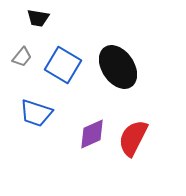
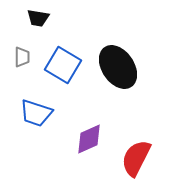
gray trapezoid: rotated 40 degrees counterclockwise
purple diamond: moved 3 px left, 5 px down
red semicircle: moved 3 px right, 20 px down
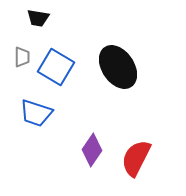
blue square: moved 7 px left, 2 px down
purple diamond: moved 3 px right, 11 px down; rotated 32 degrees counterclockwise
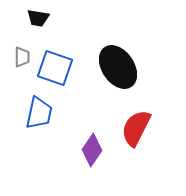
blue square: moved 1 px left, 1 px down; rotated 12 degrees counterclockwise
blue trapezoid: moved 3 px right; rotated 96 degrees counterclockwise
red semicircle: moved 30 px up
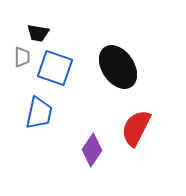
black trapezoid: moved 15 px down
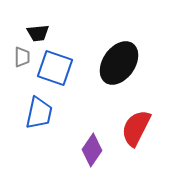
black trapezoid: rotated 15 degrees counterclockwise
black ellipse: moved 1 px right, 4 px up; rotated 69 degrees clockwise
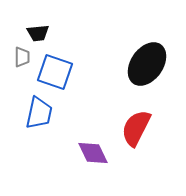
black ellipse: moved 28 px right, 1 px down
blue square: moved 4 px down
purple diamond: moved 1 px right, 3 px down; rotated 60 degrees counterclockwise
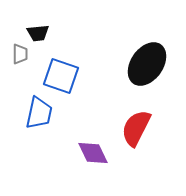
gray trapezoid: moved 2 px left, 3 px up
blue square: moved 6 px right, 4 px down
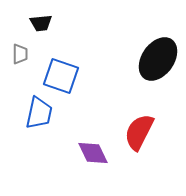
black trapezoid: moved 3 px right, 10 px up
black ellipse: moved 11 px right, 5 px up
red semicircle: moved 3 px right, 4 px down
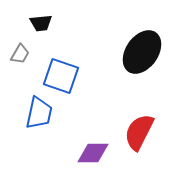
gray trapezoid: rotated 30 degrees clockwise
black ellipse: moved 16 px left, 7 px up
purple diamond: rotated 64 degrees counterclockwise
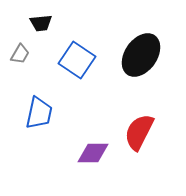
black ellipse: moved 1 px left, 3 px down
blue square: moved 16 px right, 16 px up; rotated 15 degrees clockwise
